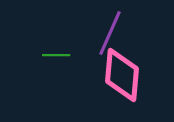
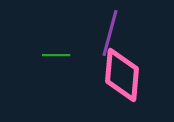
purple line: rotated 9 degrees counterclockwise
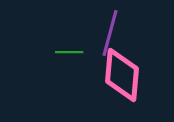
green line: moved 13 px right, 3 px up
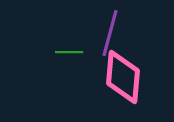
pink diamond: moved 1 px right, 2 px down
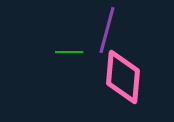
purple line: moved 3 px left, 3 px up
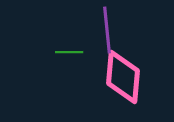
purple line: rotated 21 degrees counterclockwise
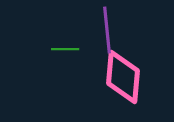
green line: moved 4 px left, 3 px up
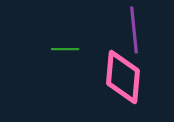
purple line: moved 27 px right
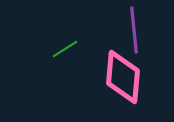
green line: rotated 32 degrees counterclockwise
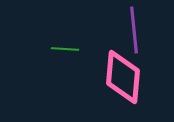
green line: rotated 36 degrees clockwise
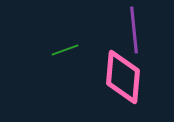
green line: moved 1 px down; rotated 24 degrees counterclockwise
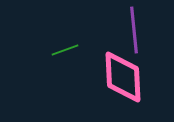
pink diamond: rotated 8 degrees counterclockwise
